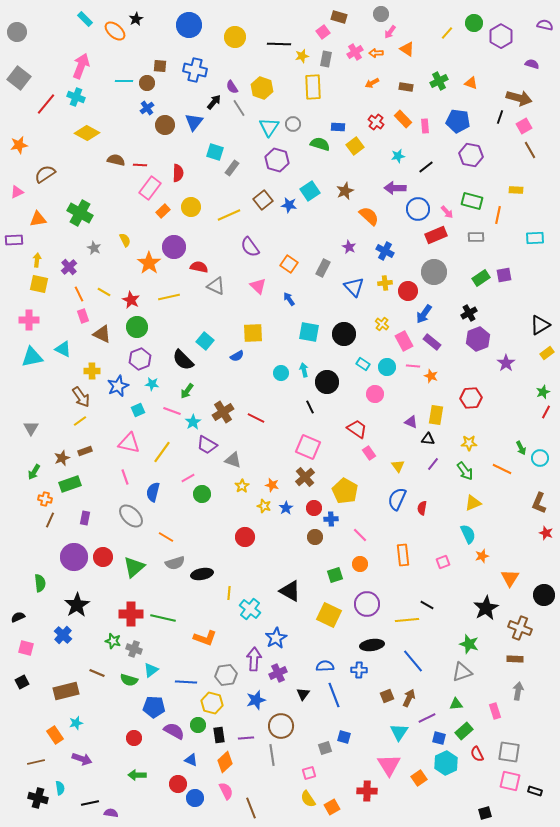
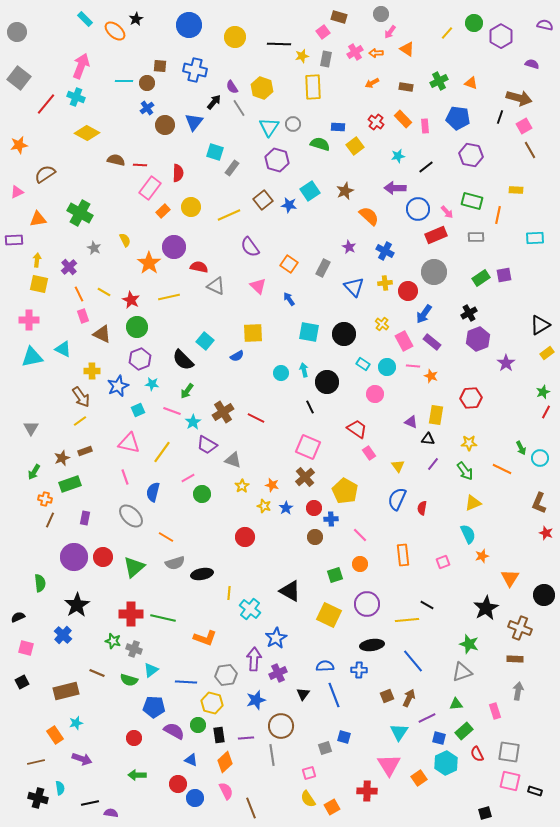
blue pentagon at (458, 121): moved 3 px up
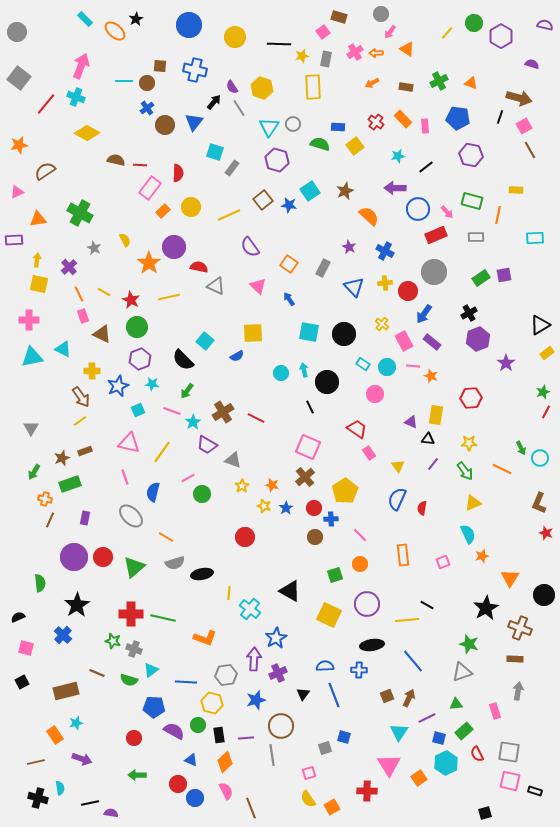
brown semicircle at (45, 174): moved 3 px up
yellow pentagon at (345, 491): rotated 10 degrees clockwise
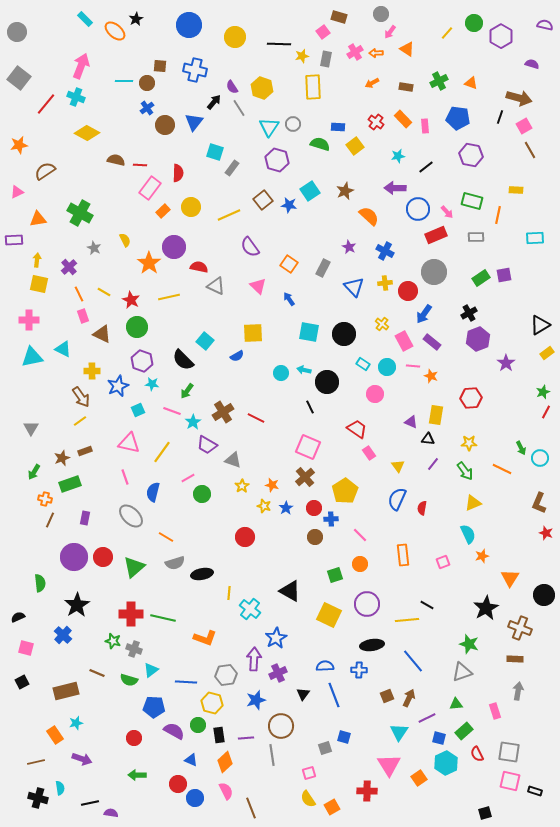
purple hexagon at (140, 359): moved 2 px right, 2 px down; rotated 20 degrees counterclockwise
cyan arrow at (304, 370): rotated 64 degrees counterclockwise
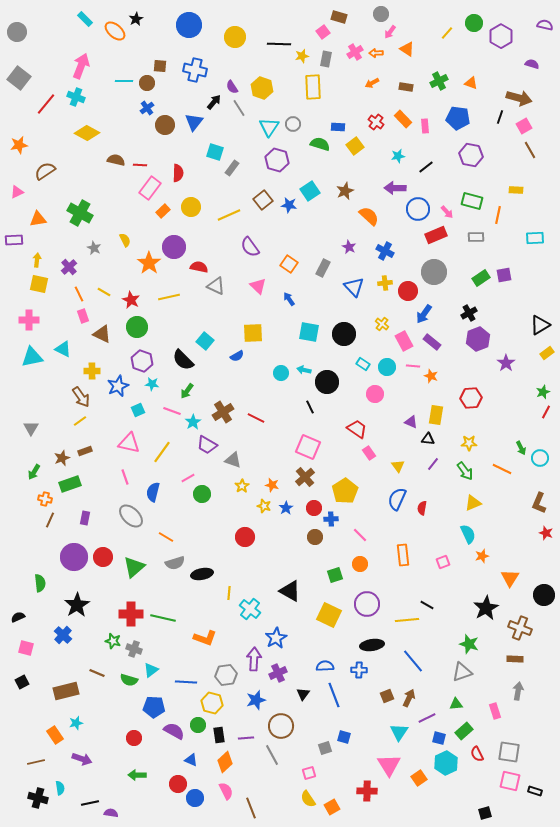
gray line at (272, 755): rotated 20 degrees counterclockwise
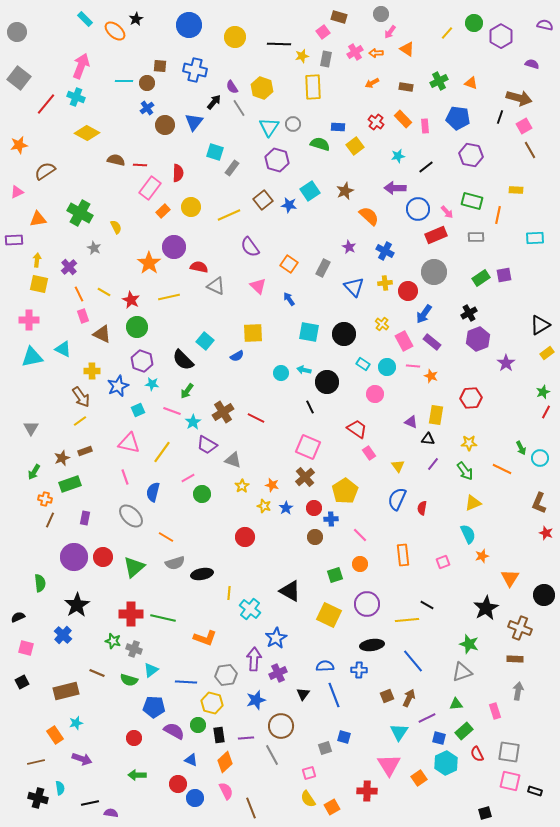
yellow semicircle at (125, 240): moved 9 px left, 13 px up
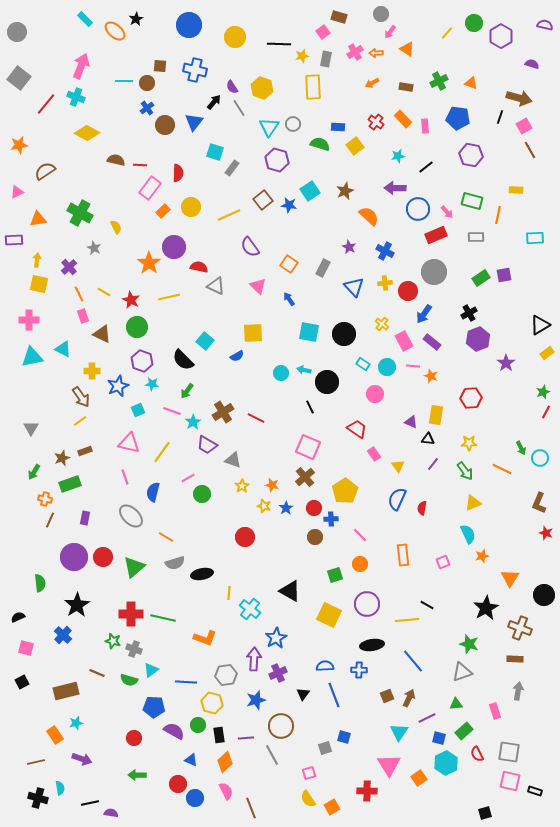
pink rectangle at (369, 453): moved 5 px right, 1 px down
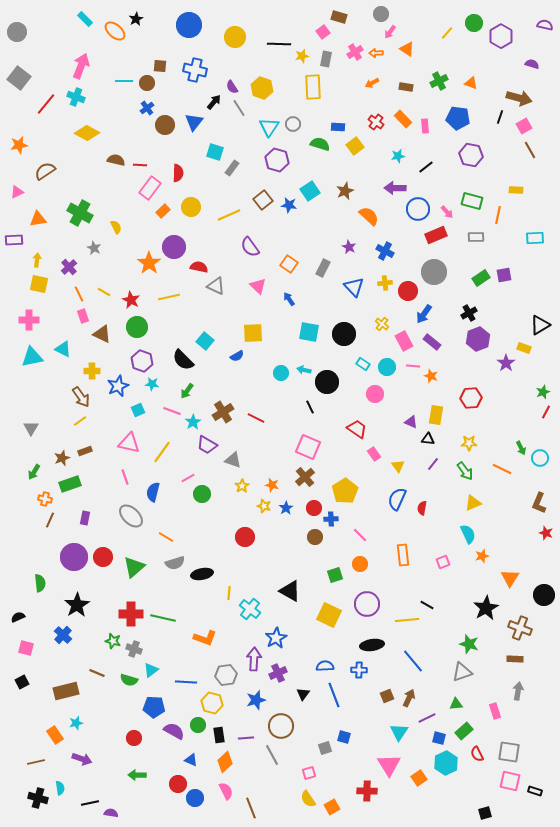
yellow rectangle at (547, 353): moved 23 px left, 5 px up; rotated 56 degrees clockwise
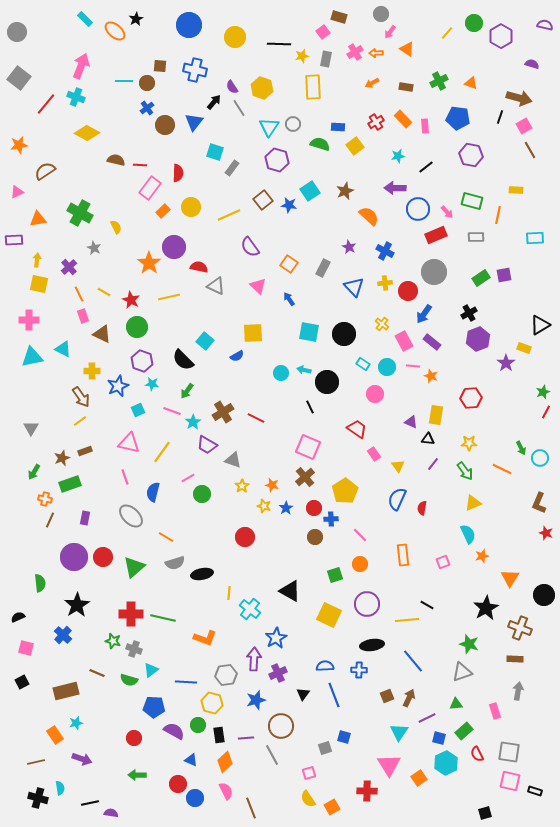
red cross at (376, 122): rotated 21 degrees clockwise
